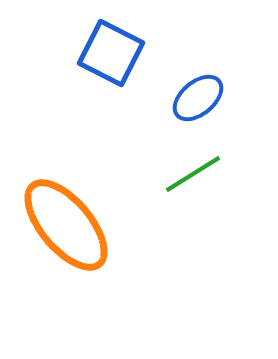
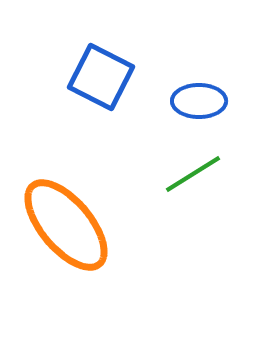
blue square: moved 10 px left, 24 px down
blue ellipse: moved 1 px right, 3 px down; rotated 40 degrees clockwise
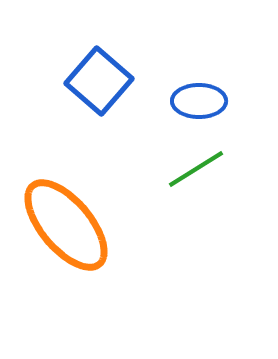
blue square: moved 2 px left, 4 px down; rotated 14 degrees clockwise
green line: moved 3 px right, 5 px up
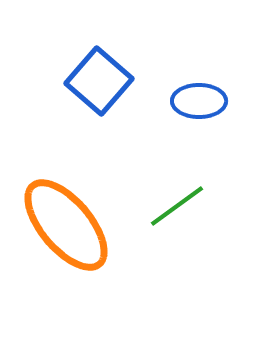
green line: moved 19 px left, 37 px down; rotated 4 degrees counterclockwise
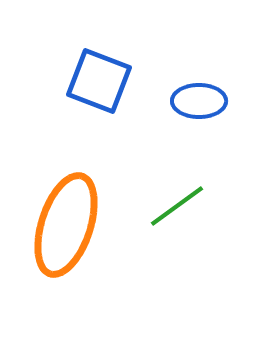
blue square: rotated 20 degrees counterclockwise
orange ellipse: rotated 58 degrees clockwise
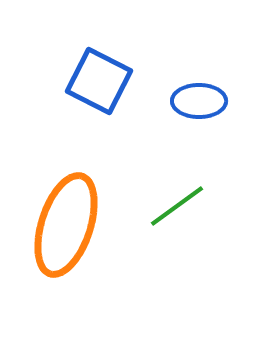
blue square: rotated 6 degrees clockwise
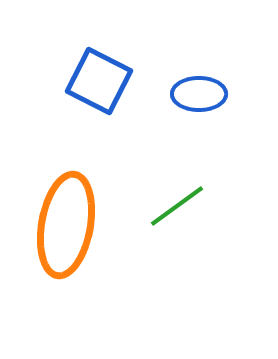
blue ellipse: moved 7 px up
orange ellipse: rotated 8 degrees counterclockwise
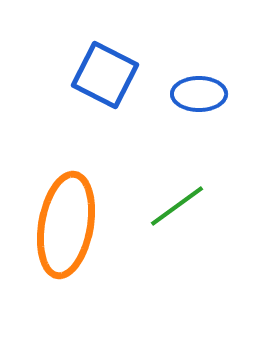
blue square: moved 6 px right, 6 px up
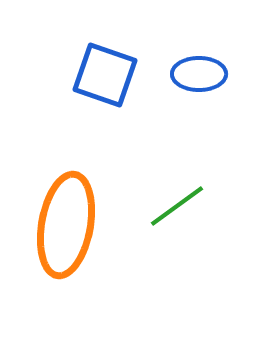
blue square: rotated 8 degrees counterclockwise
blue ellipse: moved 20 px up
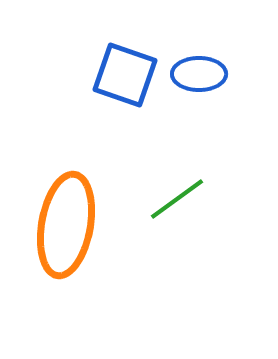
blue square: moved 20 px right
green line: moved 7 px up
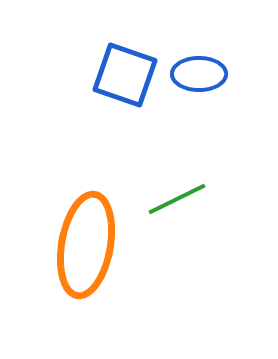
green line: rotated 10 degrees clockwise
orange ellipse: moved 20 px right, 20 px down
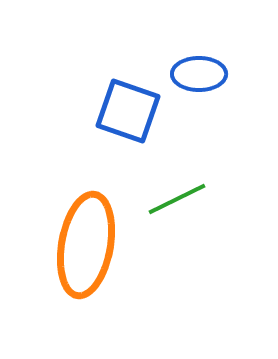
blue square: moved 3 px right, 36 px down
